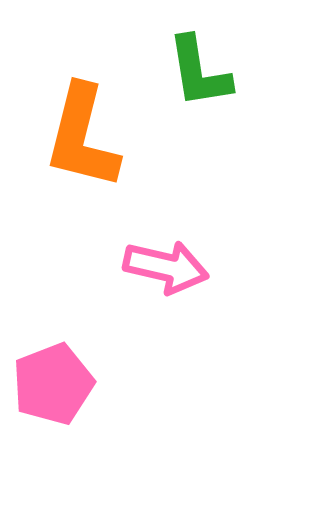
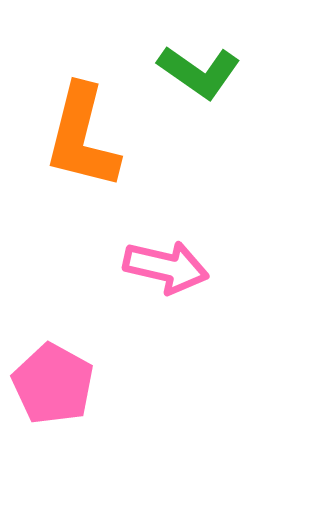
green L-shape: rotated 46 degrees counterclockwise
pink pentagon: rotated 22 degrees counterclockwise
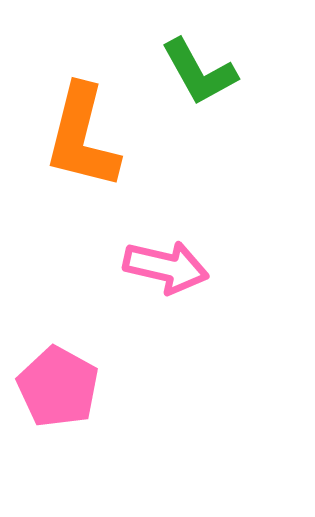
green L-shape: rotated 26 degrees clockwise
pink pentagon: moved 5 px right, 3 px down
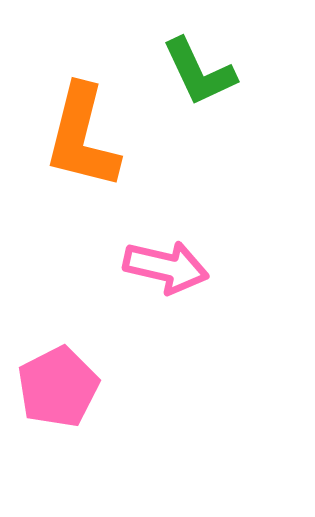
green L-shape: rotated 4 degrees clockwise
pink pentagon: rotated 16 degrees clockwise
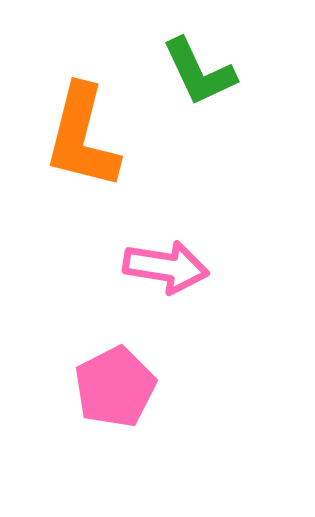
pink arrow: rotated 4 degrees counterclockwise
pink pentagon: moved 57 px right
